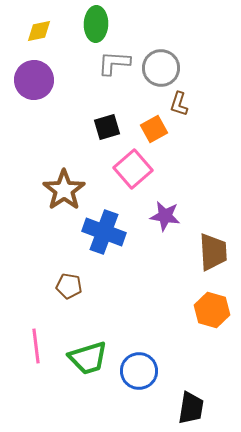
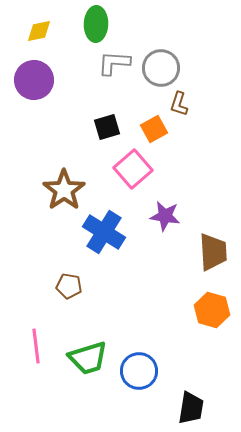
blue cross: rotated 12 degrees clockwise
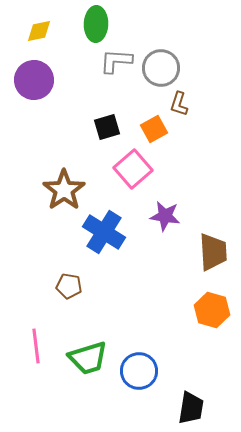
gray L-shape: moved 2 px right, 2 px up
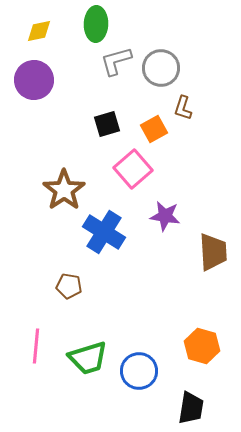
gray L-shape: rotated 20 degrees counterclockwise
brown L-shape: moved 4 px right, 4 px down
black square: moved 3 px up
orange hexagon: moved 10 px left, 36 px down
pink line: rotated 12 degrees clockwise
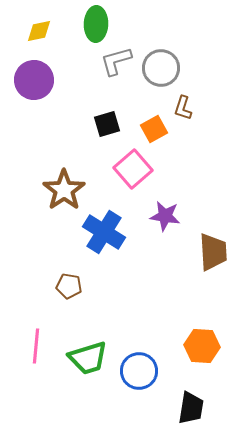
orange hexagon: rotated 12 degrees counterclockwise
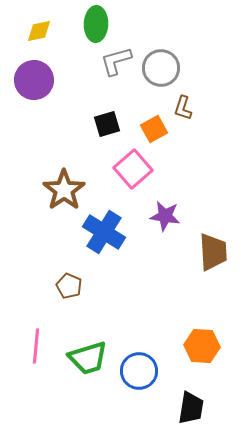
brown pentagon: rotated 15 degrees clockwise
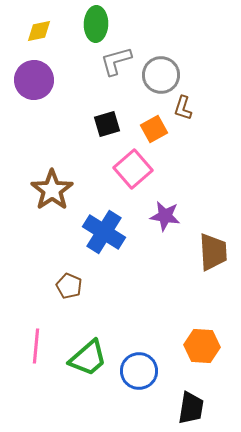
gray circle: moved 7 px down
brown star: moved 12 px left
green trapezoid: rotated 24 degrees counterclockwise
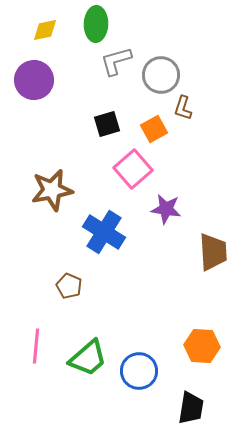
yellow diamond: moved 6 px right, 1 px up
brown star: rotated 24 degrees clockwise
purple star: moved 1 px right, 7 px up
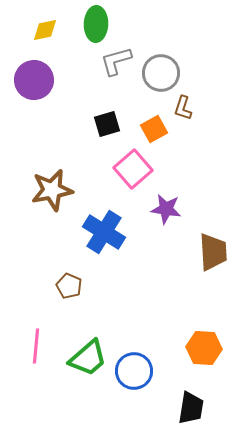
gray circle: moved 2 px up
orange hexagon: moved 2 px right, 2 px down
blue circle: moved 5 px left
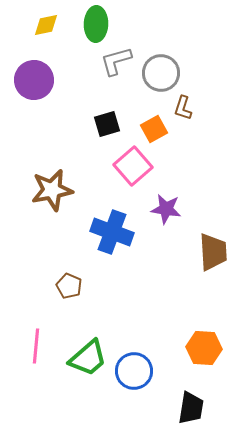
yellow diamond: moved 1 px right, 5 px up
pink square: moved 3 px up
blue cross: moved 8 px right; rotated 12 degrees counterclockwise
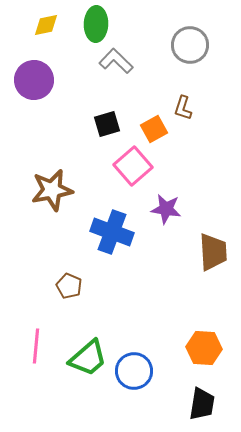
gray L-shape: rotated 60 degrees clockwise
gray circle: moved 29 px right, 28 px up
black trapezoid: moved 11 px right, 4 px up
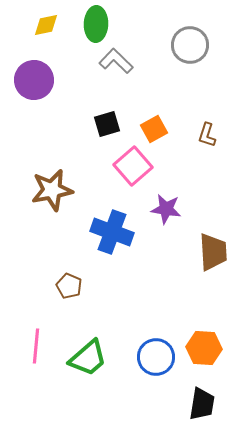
brown L-shape: moved 24 px right, 27 px down
blue circle: moved 22 px right, 14 px up
